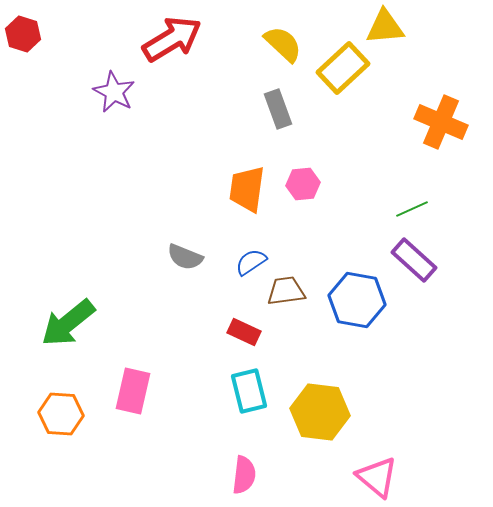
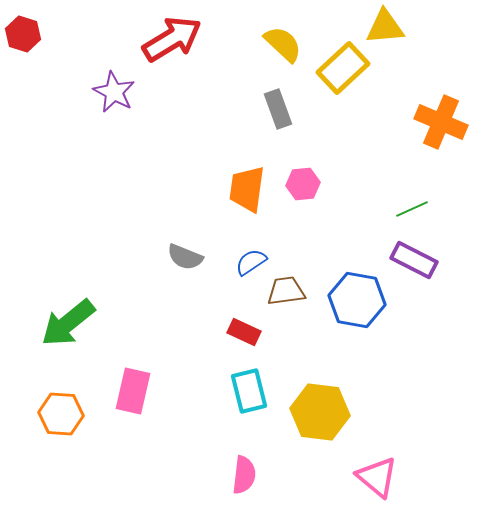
purple rectangle: rotated 15 degrees counterclockwise
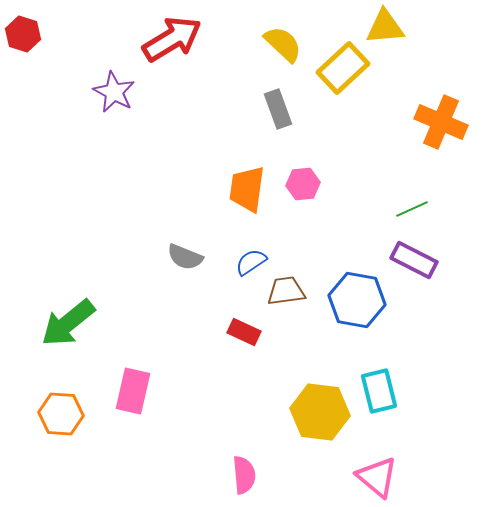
cyan rectangle: moved 130 px right
pink semicircle: rotated 12 degrees counterclockwise
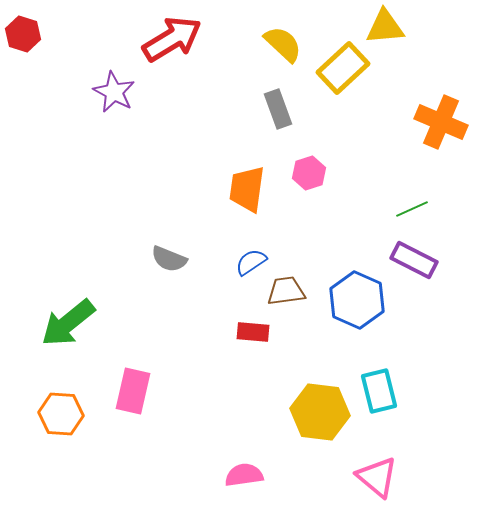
pink hexagon: moved 6 px right, 11 px up; rotated 12 degrees counterclockwise
gray semicircle: moved 16 px left, 2 px down
blue hexagon: rotated 14 degrees clockwise
red rectangle: moved 9 px right; rotated 20 degrees counterclockwise
pink semicircle: rotated 93 degrees counterclockwise
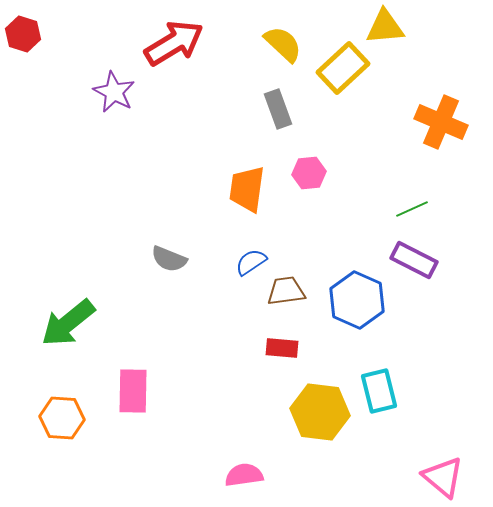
red arrow: moved 2 px right, 4 px down
pink hexagon: rotated 12 degrees clockwise
red rectangle: moved 29 px right, 16 px down
pink rectangle: rotated 12 degrees counterclockwise
orange hexagon: moved 1 px right, 4 px down
pink triangle: moved 66 px right
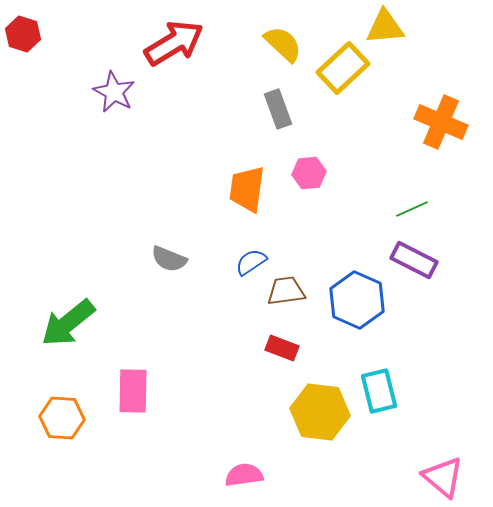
red rectangle: rotated 16 degrees clockwise
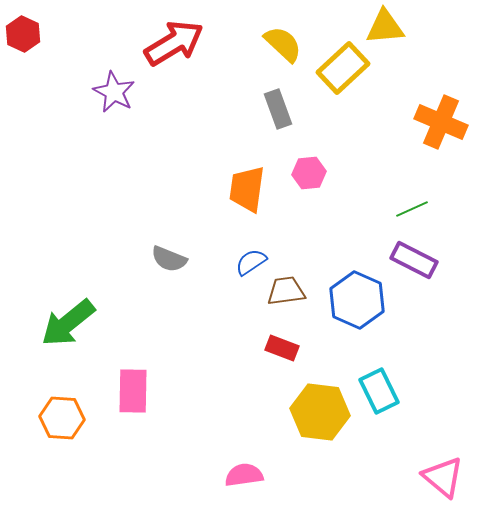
red hexagon: rotated 8 degrees clockwise
cyan rectangle: rotated 12 degrees counterclockwise
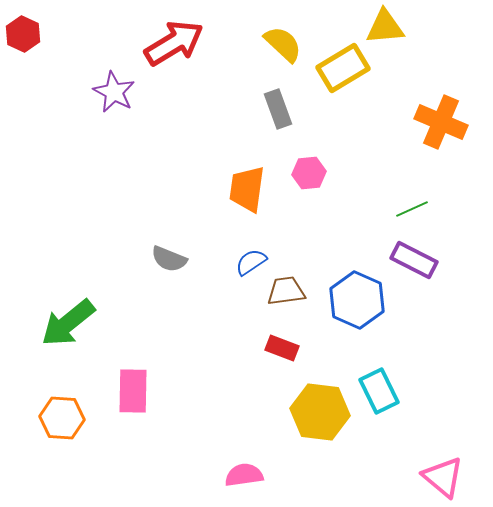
yellow rectangle: rotated 12 degrees clockwise
